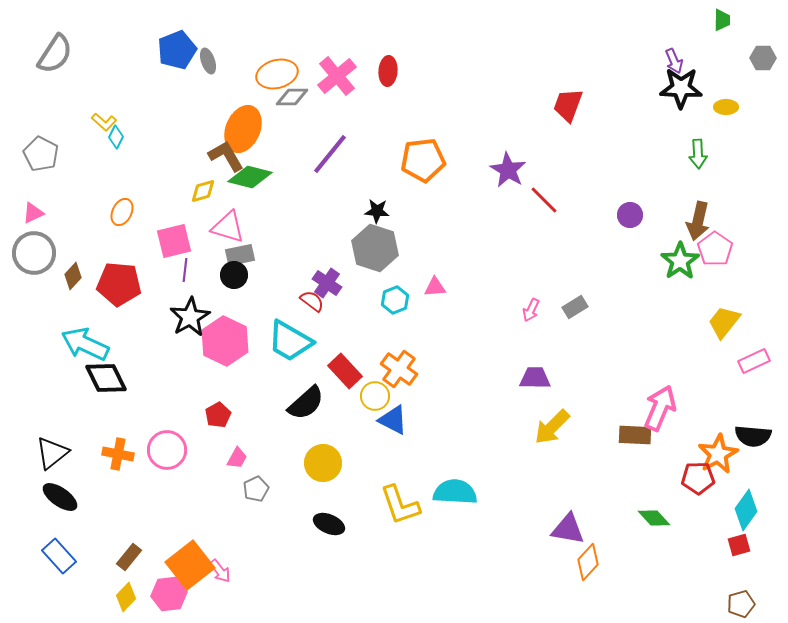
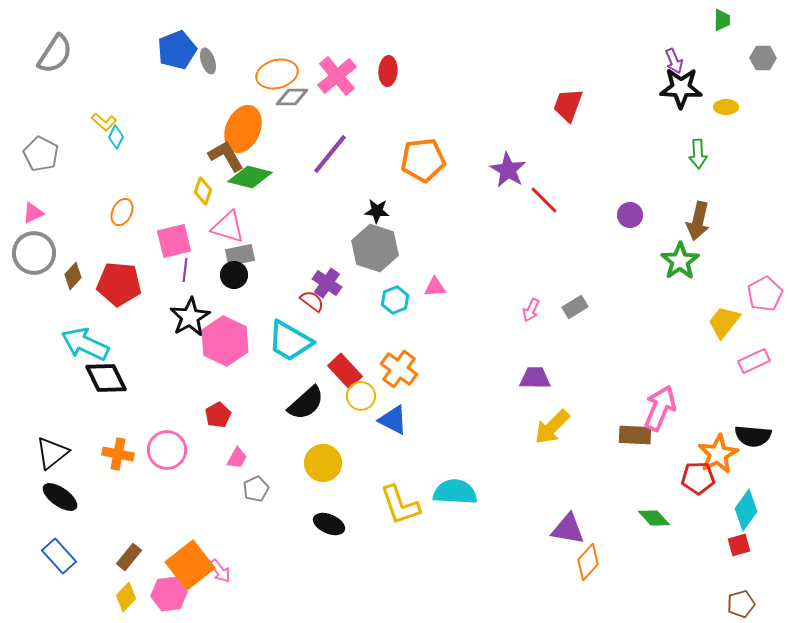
yellow diamond at (203, 191): rotated 56 degrees counterclockwise
pink pentagon at (715, 249): moved 50 px right, 45 px down; rotated 8 degrees clockwise
yellow circle at (375, 396): moved 14 px left
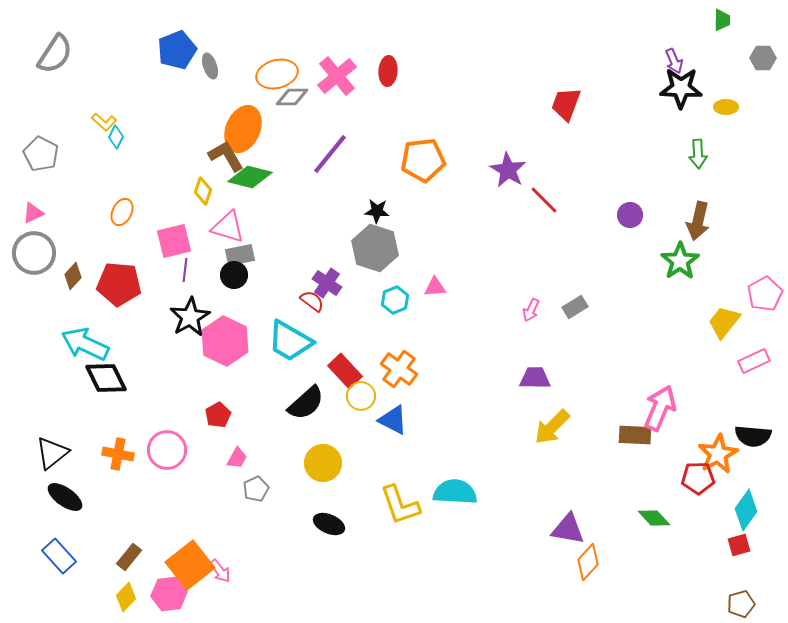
gray ellipse at (208, 61): moved 2 px right, 5 px down
red trapezoid at (568, 105): moved 2 px left, 1 px up
black ellipse at (60, 497): moved 5 px right
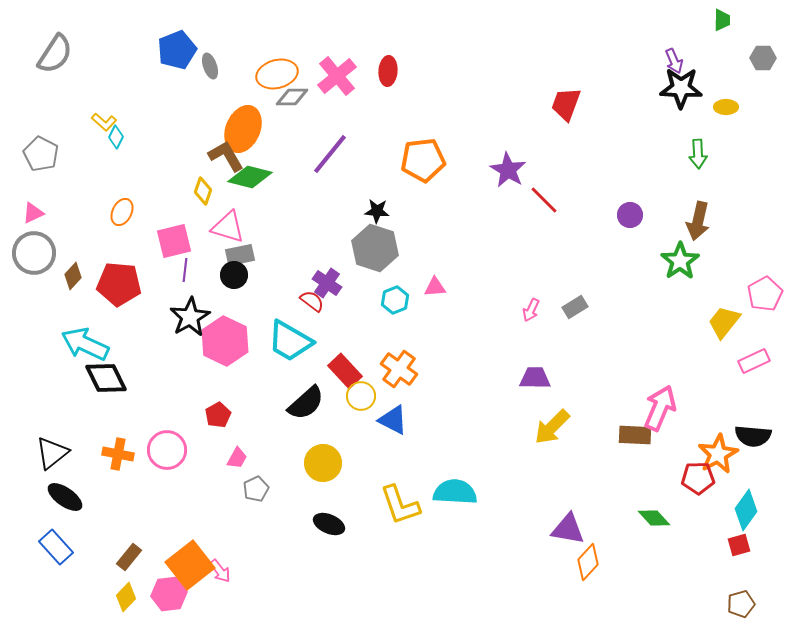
blue rectangle at (59, 556): moved 3 px left, 9 px up
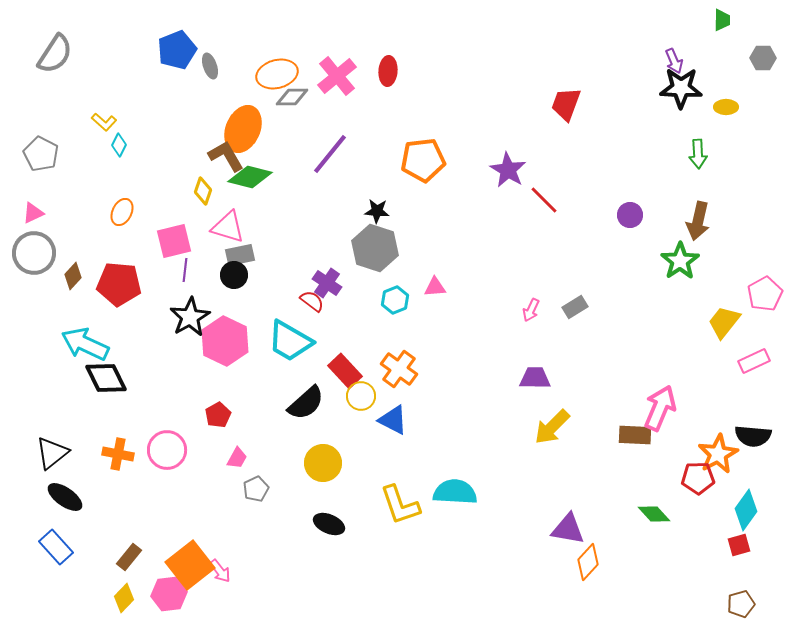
cyan diamond at (116, 137): moved 3 px right, 8 px down
green diamond at (654, 518): moved 4 px up
yellow diamond at (126, 597): moved 2 px left, 1 px down
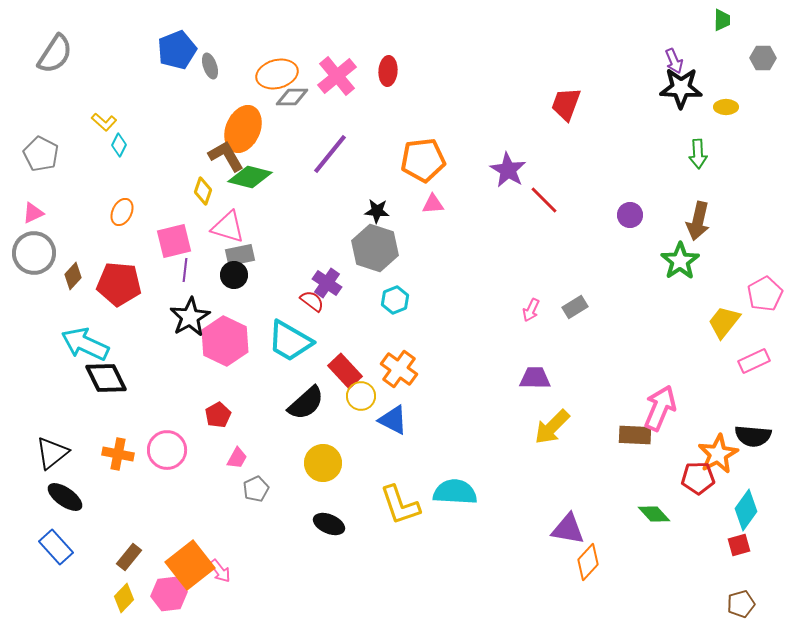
pink triangle at (435, 287): moved 2 px left, 83 px up
